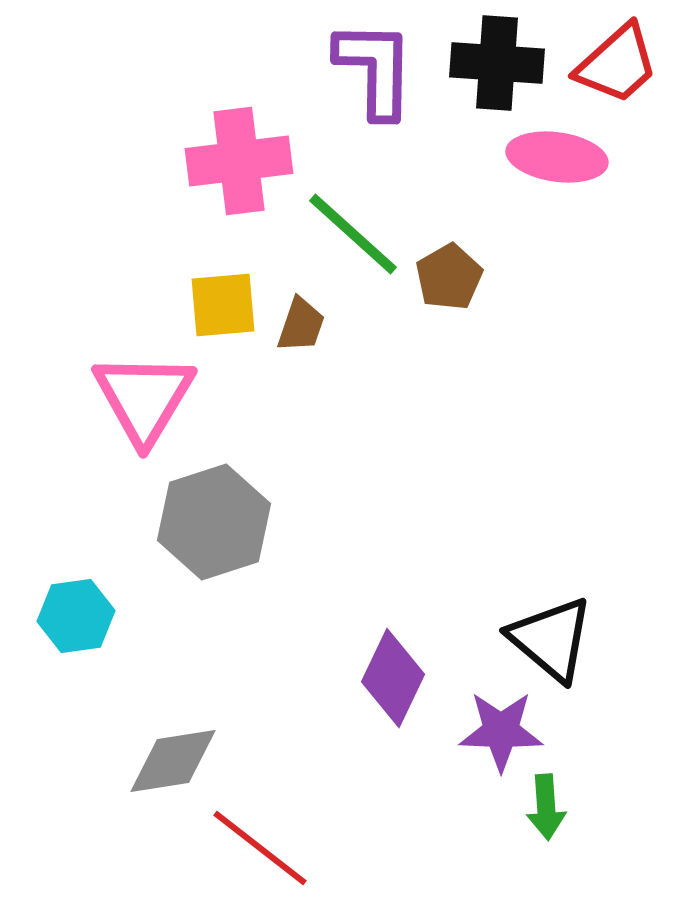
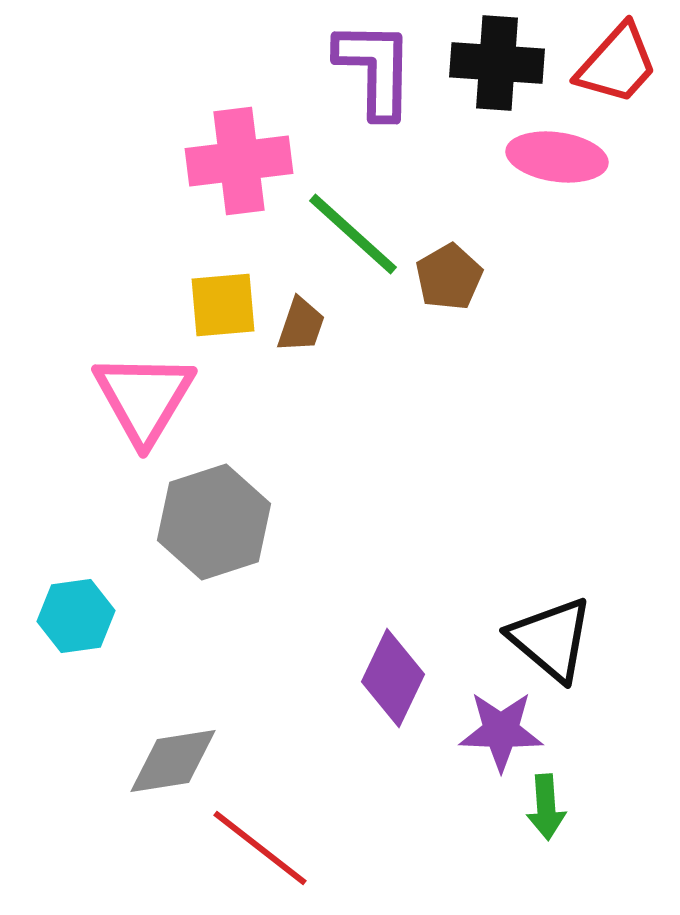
red trapezoid: rotated 6 degrees counterclockwise
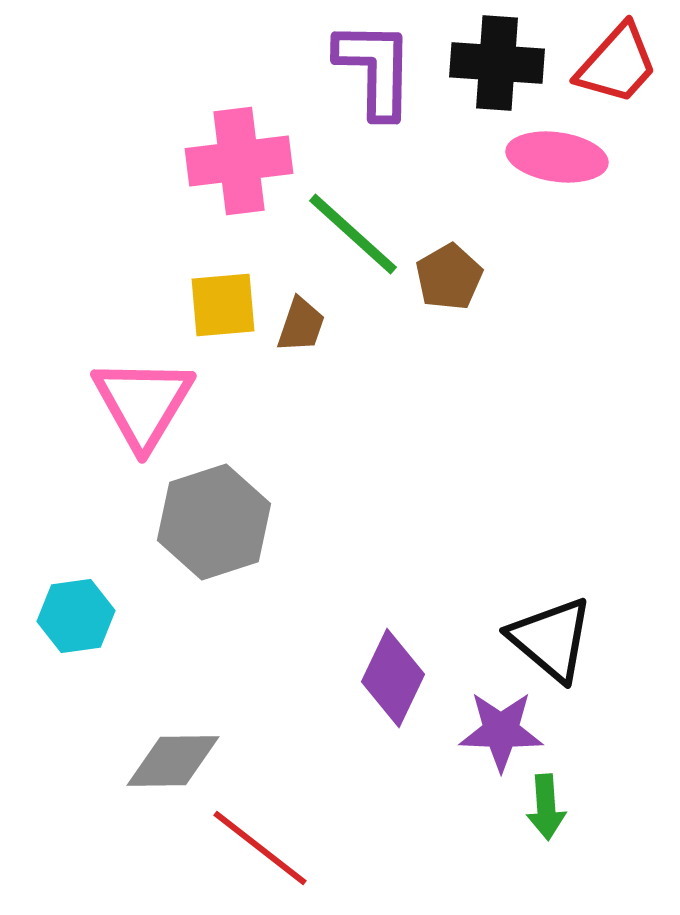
pink triangle: moved 1 px left, 5 px down
gray diamond: rotated 8 degrees clockwise
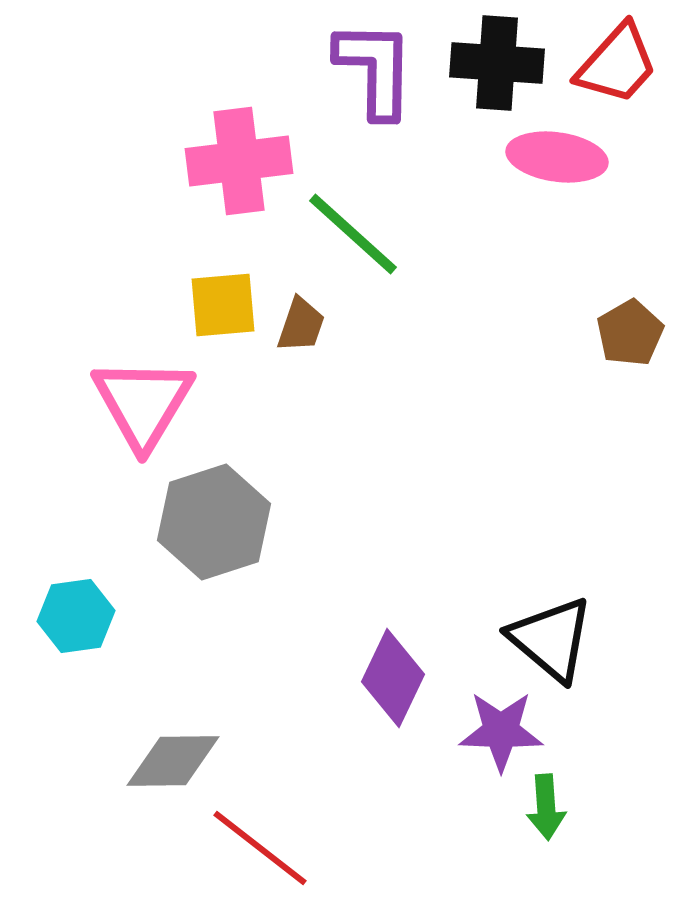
brown pentagon: moved 181 px right, 56 px down
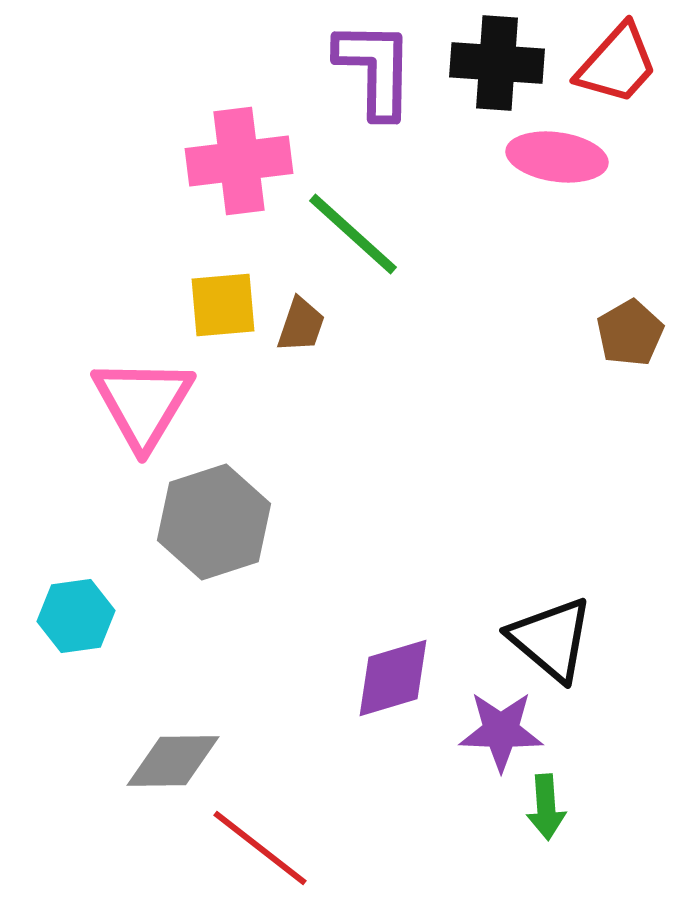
purple diamond: rotated 48 degrees clockwise
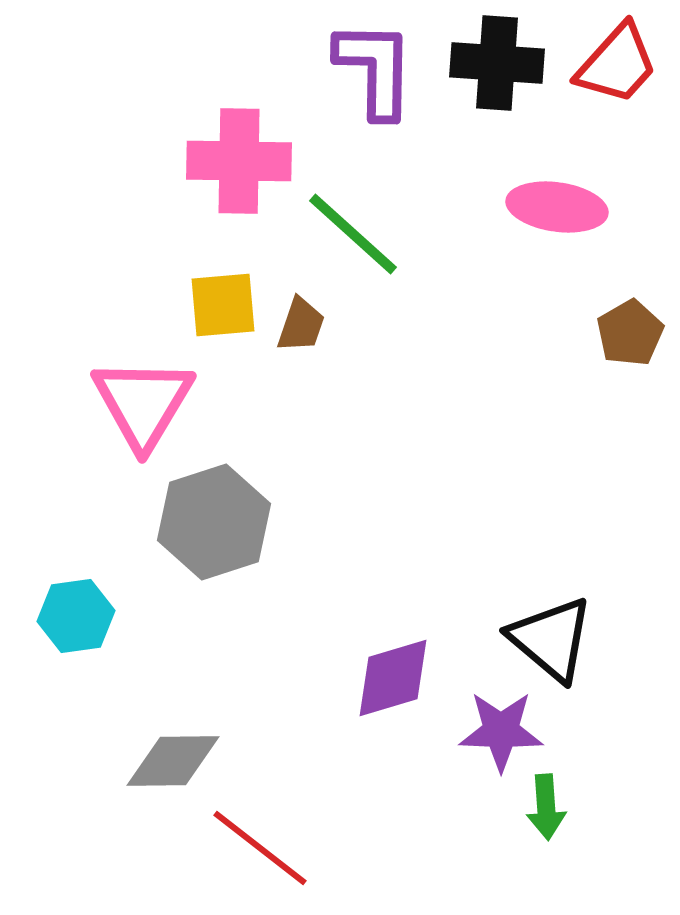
pink ellipse: moved 50 px down
pink cross: rotated 8 degrees clockwise
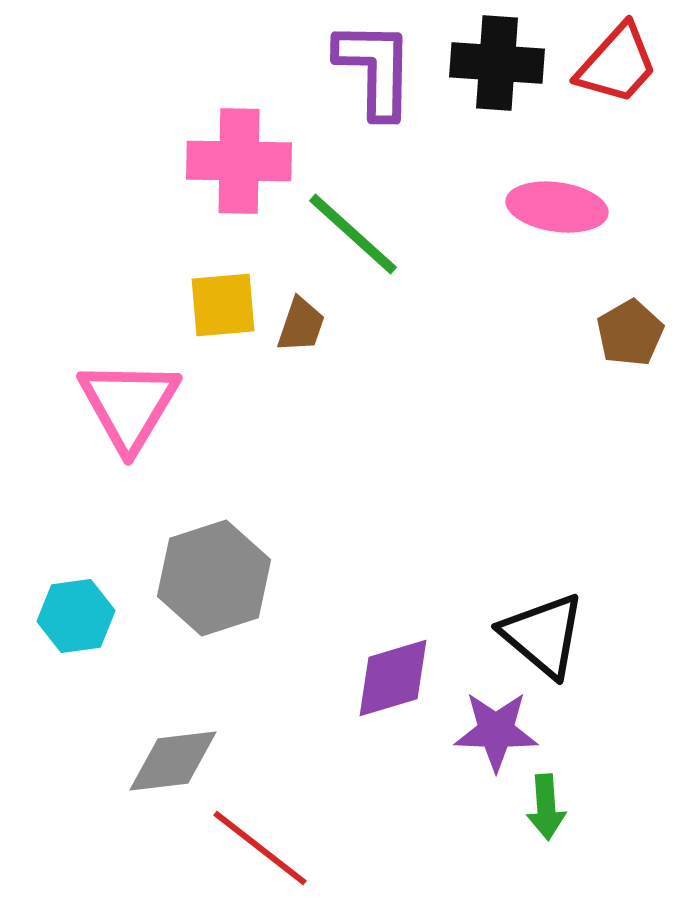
pink triangle: moved 14 px left, 2 px down
gray hexagon: moved 56 px down
black triangle: moved 8 px left, 4 px up
purple star: moved 5 px left
gray diamond: rotated 6 degrees counterclockwise
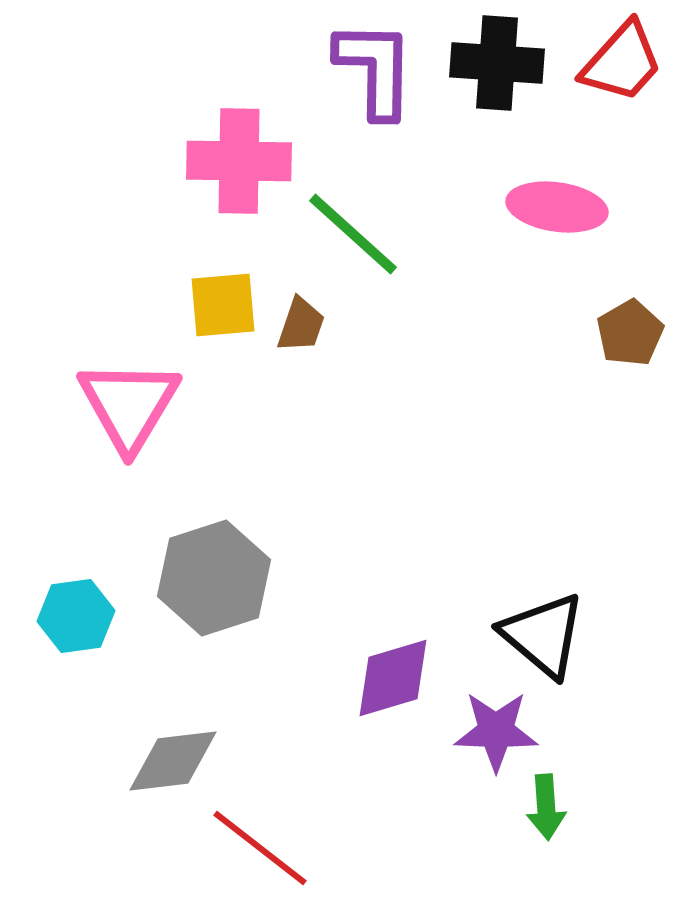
red trapezoid: moved 5 px right, 2 px up
